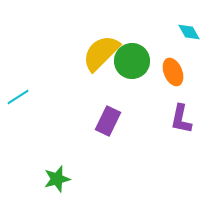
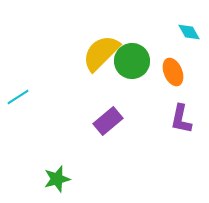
purple rectangle: rotated 24 degrees clockwise
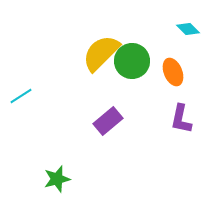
cyan diamond: moved 1 px left, 3 px up; rotated 15 degrees counterclockwise
cyan line: moved 3 px right, 1 px up
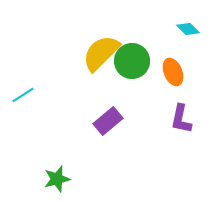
cyan line: moved 2 px right, 1 px up
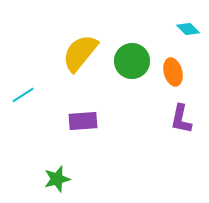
yellow semicircle: moved 21 px left; rotated 6 degrees counterclockwise
orange ellipse: rotated 8 degrees clockwise
purple rectangle: moved 25 px left; rotated 36 degrees clockwise
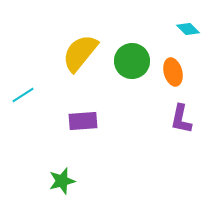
green star: moved 5 px right, 2 px down
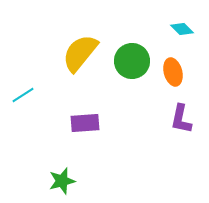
cyan diamond: moved 6 px left
purple rectangle: moved 2 px right, 2 px down
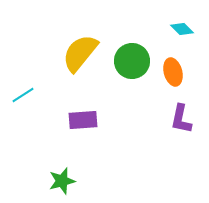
purple rectangle: moved 2 px left, 3 px up
